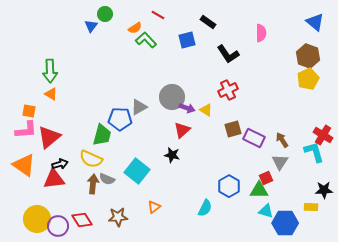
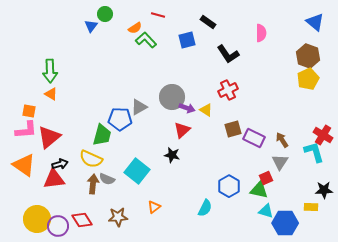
red line at (158, 15): rotated 16 degrees counterclockwise
green triangle at (259, 190): rotated 12 degrees clockwise
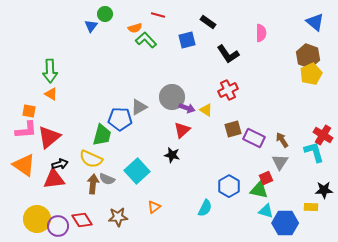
orange semicircle at (135, 28): rotated 16 degrees clockwise
yellow pentagon at (308, 79): moved 3 px right, 5 px up
cyan square at (137, 171): rotated 10 degrees clockwise
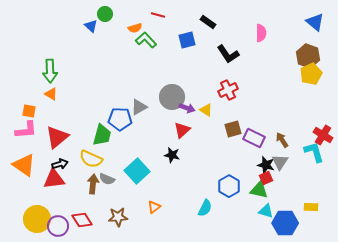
blue triangle at (91, 26): rotated 24 degrees counterclockwise
red triangle at (49, 137): moved 8 px right
black star at (324, 190): moved 58 px left, 25 px up; rotated 18 degrees clockwise
